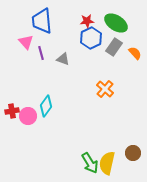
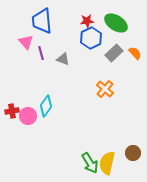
gray rectangle: moved 6 px down; rotated 12 degrees clockwise
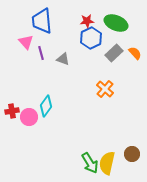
green ellipse: rotated 10 degrees counterclockwise
pink circle: moved 1 px right, 1 px down
brown circle: moved 1 px left, 1 px down
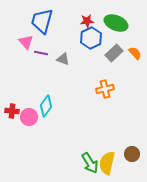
blue trapezoid: rotated 20 degrees clockwise
purple line: rotated 64 degrees counterclockwise
orange cross: rotated 36 degrees clockwise
red cross: rotated 16 degrees clockwise
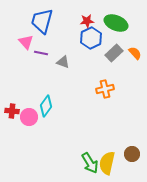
gray triangle: moved 3 px down
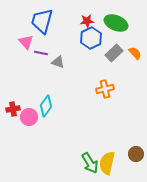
gray triangle: moved 5 px left
red cross: moved 1 px right, 2 px up; rotated 16 degrees counterclockwise
brown circle: moved 4 px right
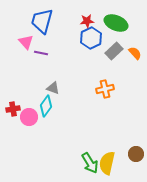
gray rectangle: moved 2 px up
gray triangle: moved 5 px left, 26 px down
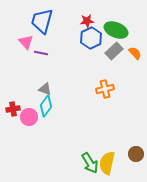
green ellipse: moved 7 px down
gray triangle: moved 8 px left, 1 px down
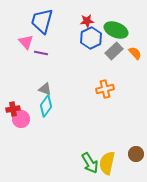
pink circle: moved 8 px left, 2 px down
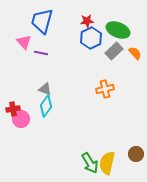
green ellipse: moved 2 px right
pink triangle: moved 2 px left
